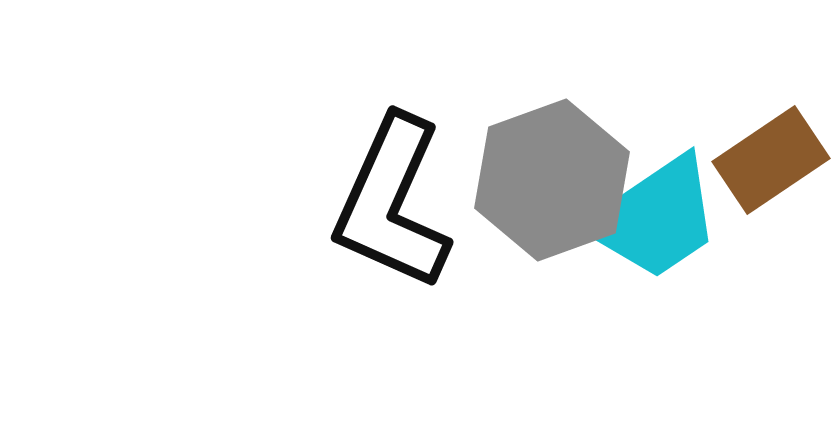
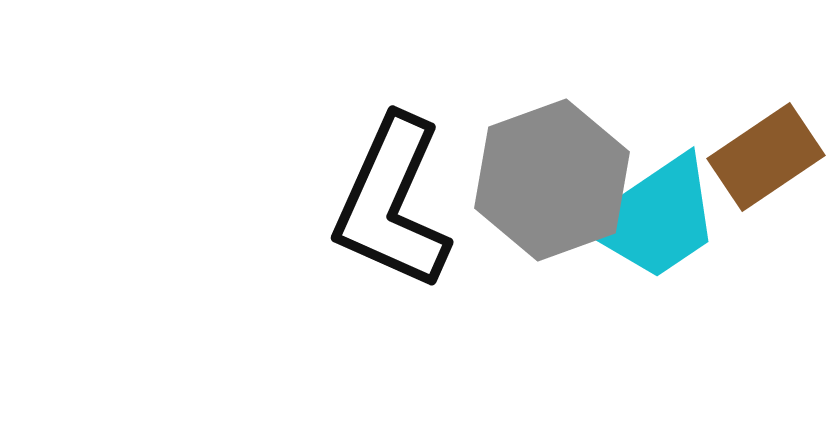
brown rectangle: moved 5 px left, 3 px up
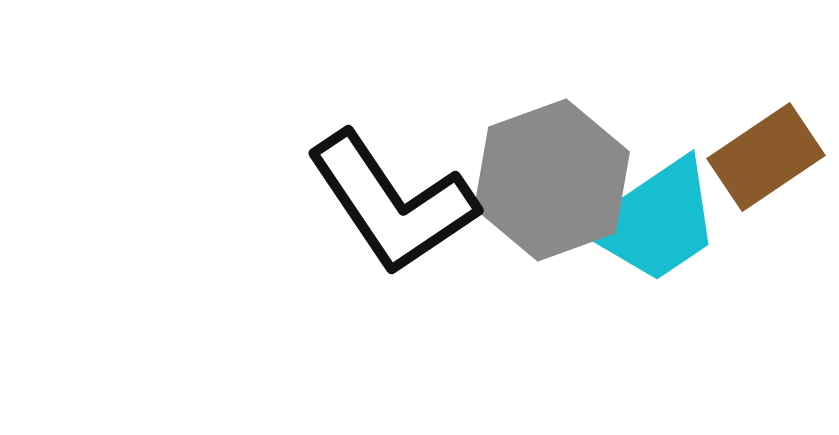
black L-shape: rotated 58 degrees counterclockwise
cyan trapezoid: moved 3 px down
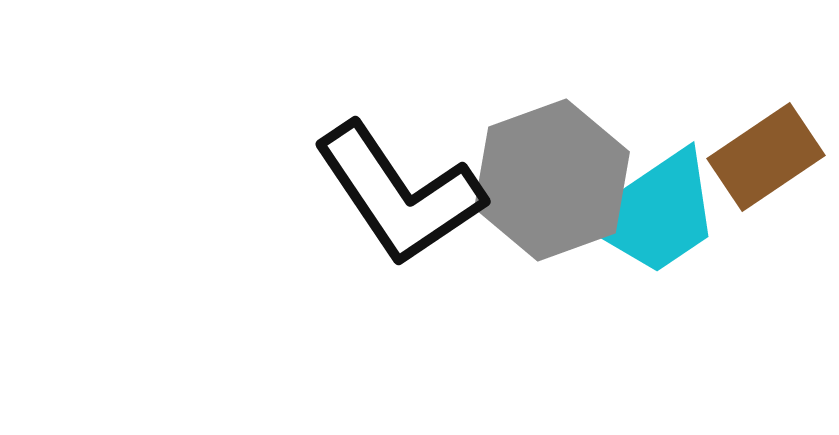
black L-shape: moved 7 px right, 9 px up
cyan trapezoid: moved 8 px up
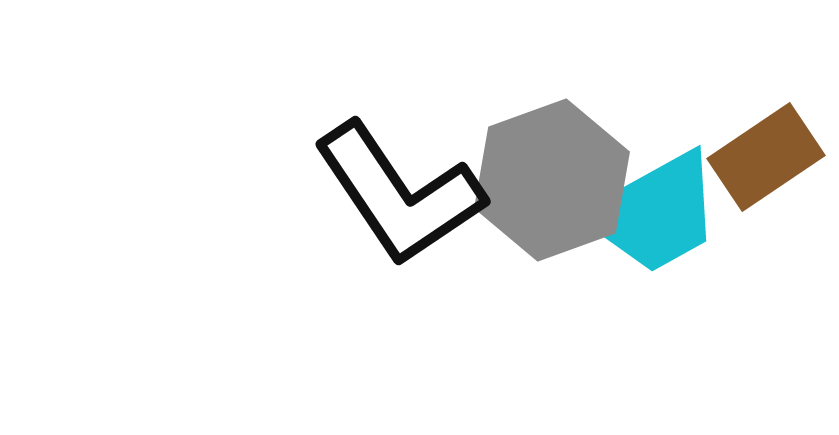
cyan trapezoid: rotated 5 degrees clockwise
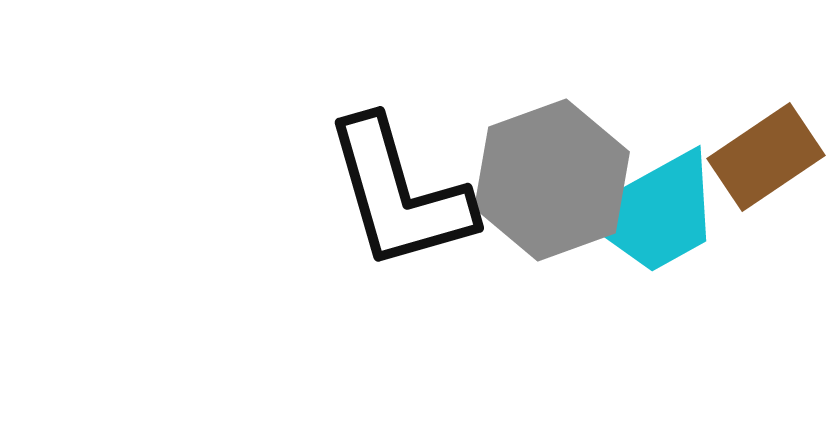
black L-shape: rotated 18 degrees clockwise
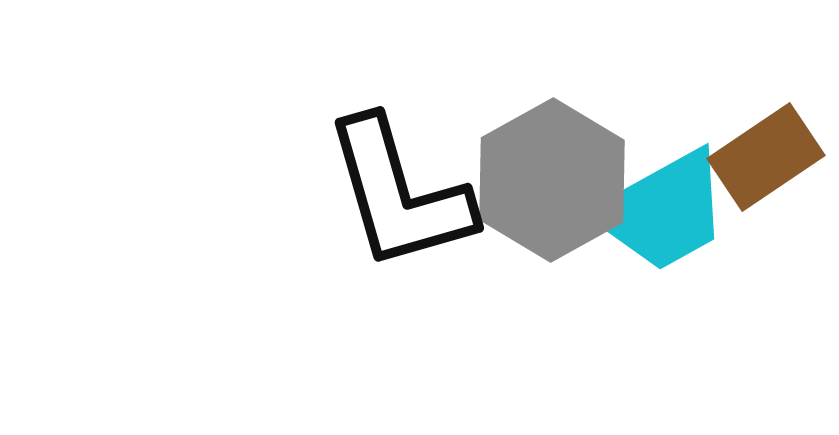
gray hexagon: rotated 9 degrees counterclockwise
cyan trapezoid: moved 8 px right, 2 px up
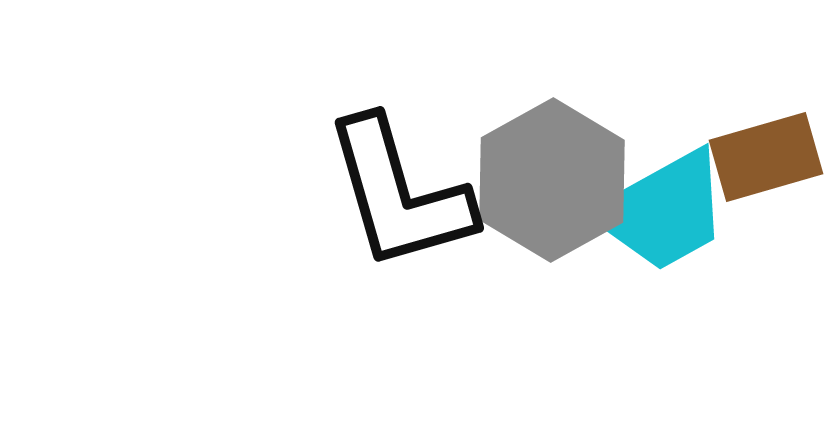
brown rectangle: rotated 18 degrees clockwise
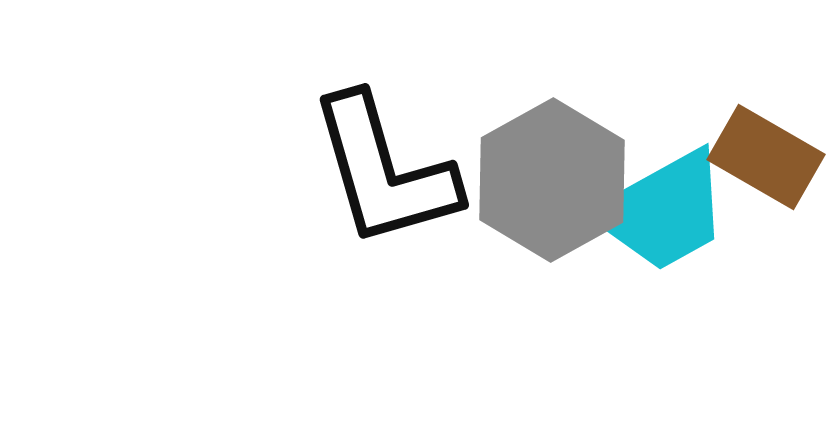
brown rectangle: rotated 46 degrees clockwise
black L-shape: moved 15 px left, 23 px up
